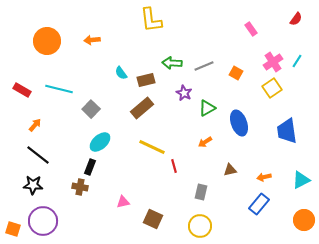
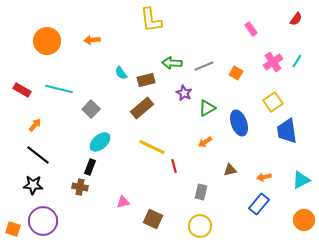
yellow square at (272, 88): moved 1 px right, 14 px down
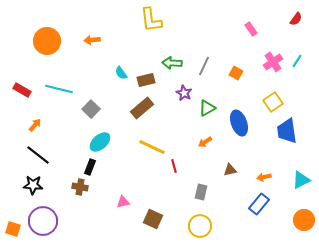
gray line at (204, 66): rotated 42 degrees counterclockwise
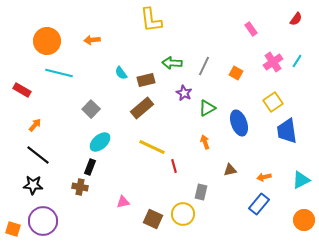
cyan line at (59, 89): moved 16 px up
orange arrow at (205, 142): rotated 104 degrees clockwise
yellow circle at (200, 226): moved 17 px left, 12 px up
